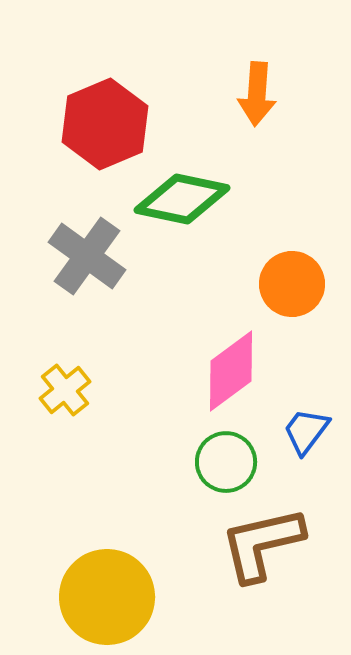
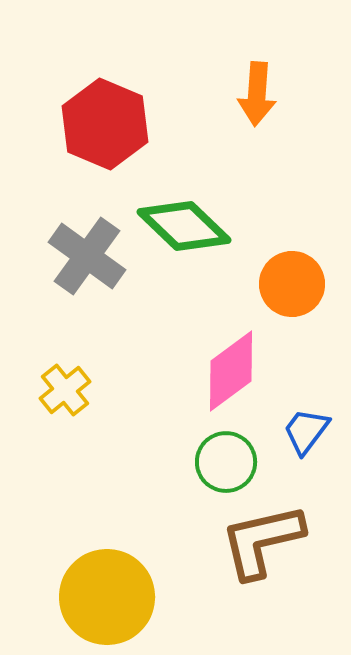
red hexagon: rotated 14 degrees counterclockwise
green diamond: moved 2 px right, 27 px down; rotated 32 degrees clockwise
brown L-shape: moved 3 px up
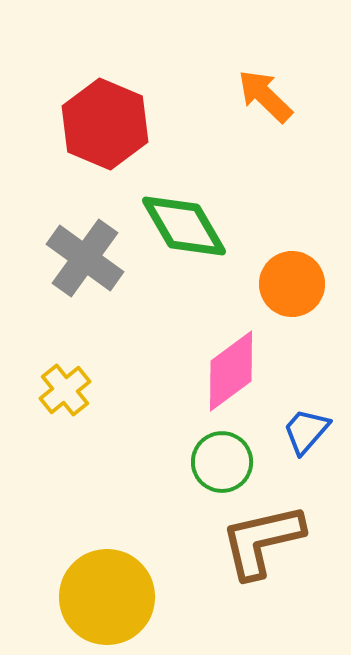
orange arrow: moved 8 px right, 2 px down; rotated 130 degrees clockwise
green diamond: rotated 16 degrees clockwise
gray cross: moved 2 px left, 2 px down
blue trapezoid: rotated 4 degrees clockwise
green circle: moved 4 px left
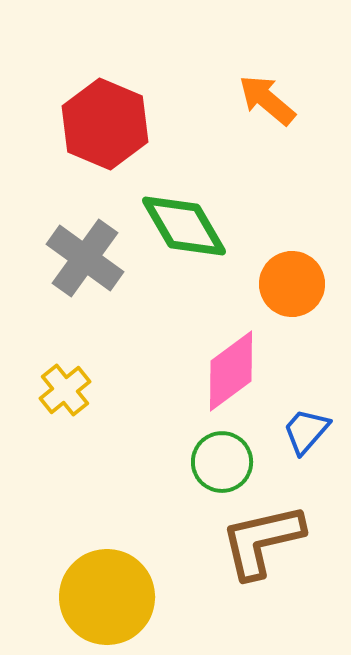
orange arrow: moved 2 px right, 4 px down; rotated 4 degrees counterclockwise
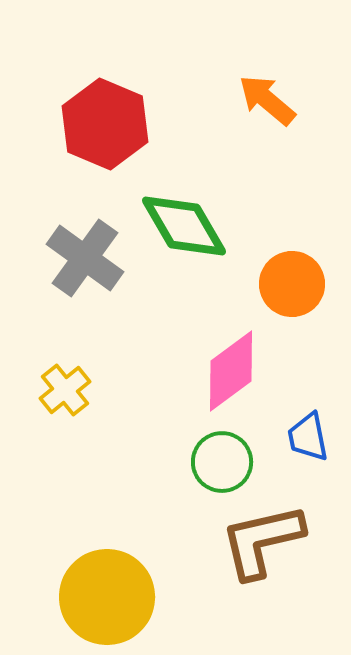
blue trapezoid: moved 2 px right, 6 px down; rotated 52 degrees counterclockwise
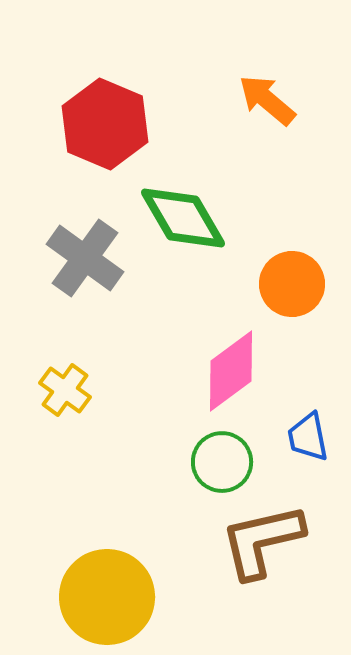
green diamond: moved 1 px left, 8 px up
yellow cross: rotated 15 degrees counterclockwise
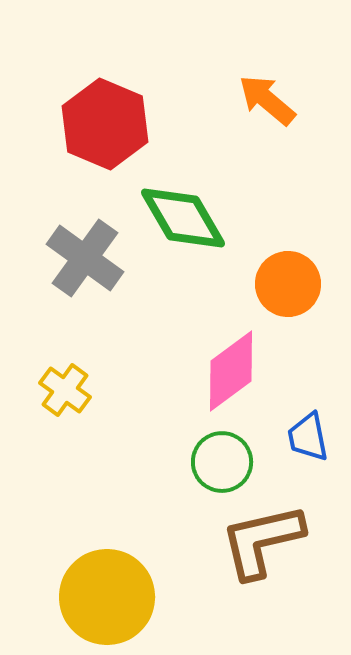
orange circle: moved 4 px left
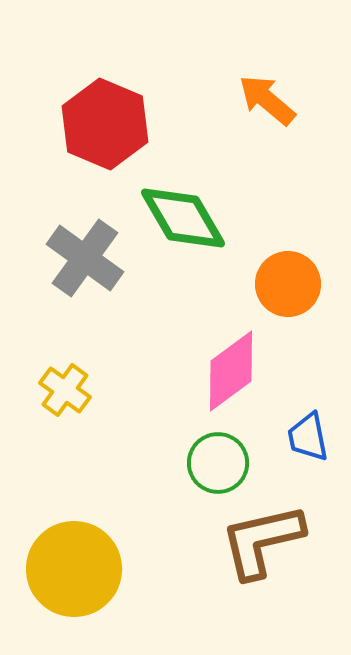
green circle: moved 4 px left, 1 px down
yellow circle: moved 33 px left, 28 px up
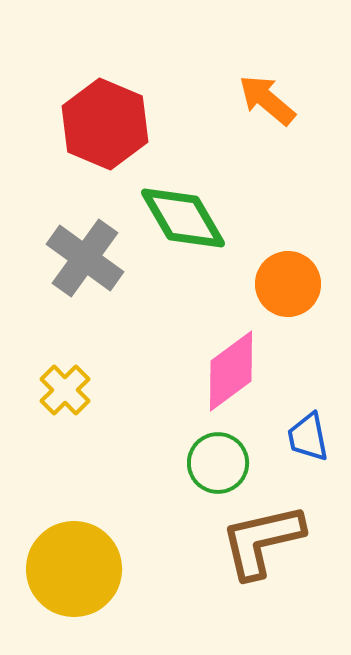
yellow cross: rotated 9 degrees clockwise
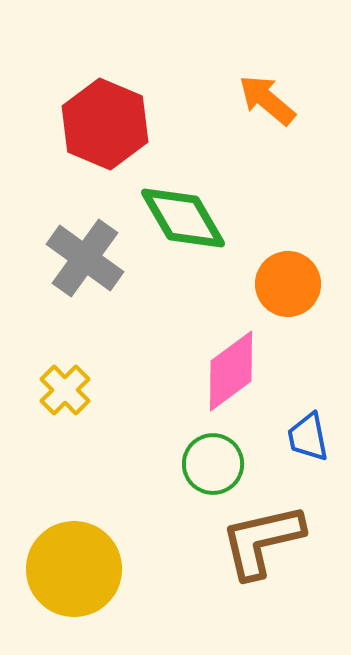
green circle: moved 5 px left, 1 px down
